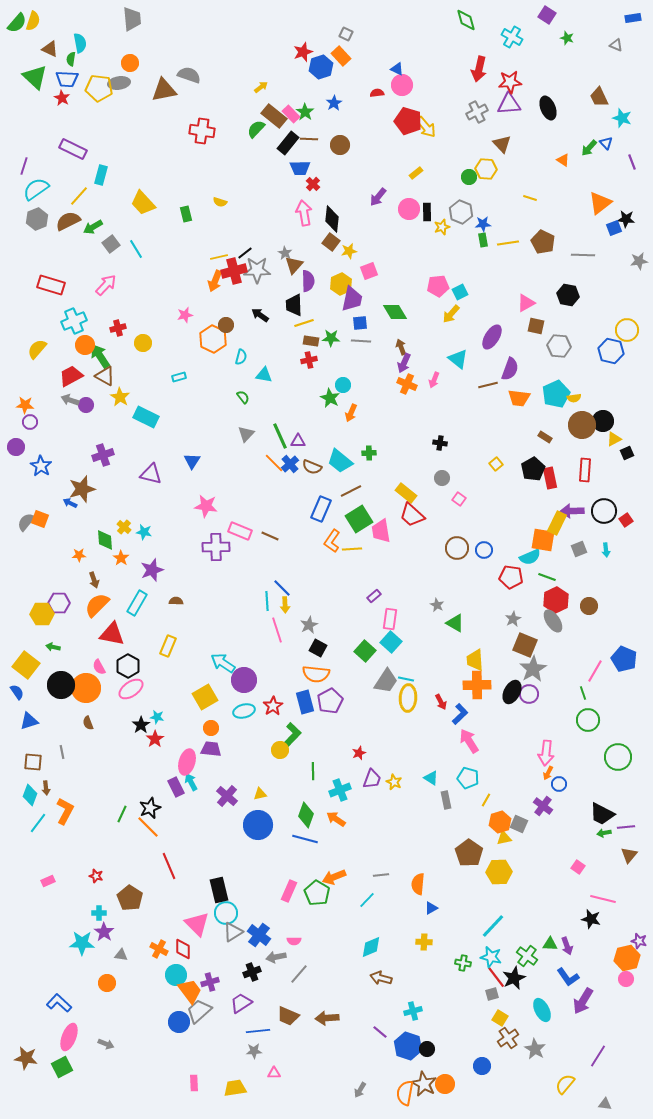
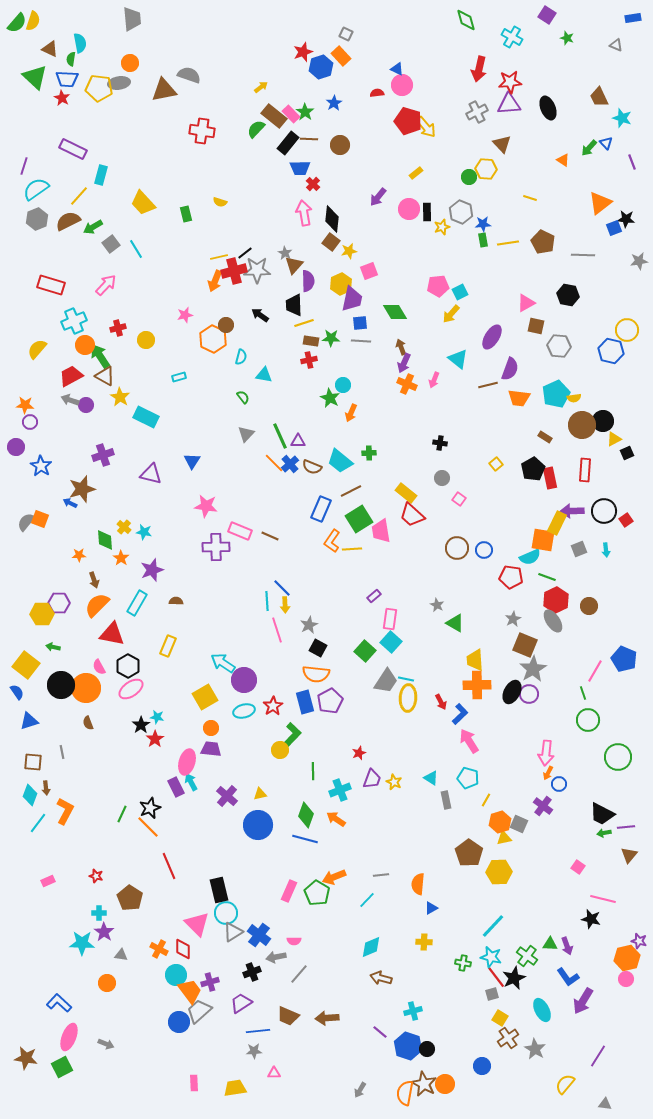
yellow circle at (143, 343): moved 3 px right, 3 px up
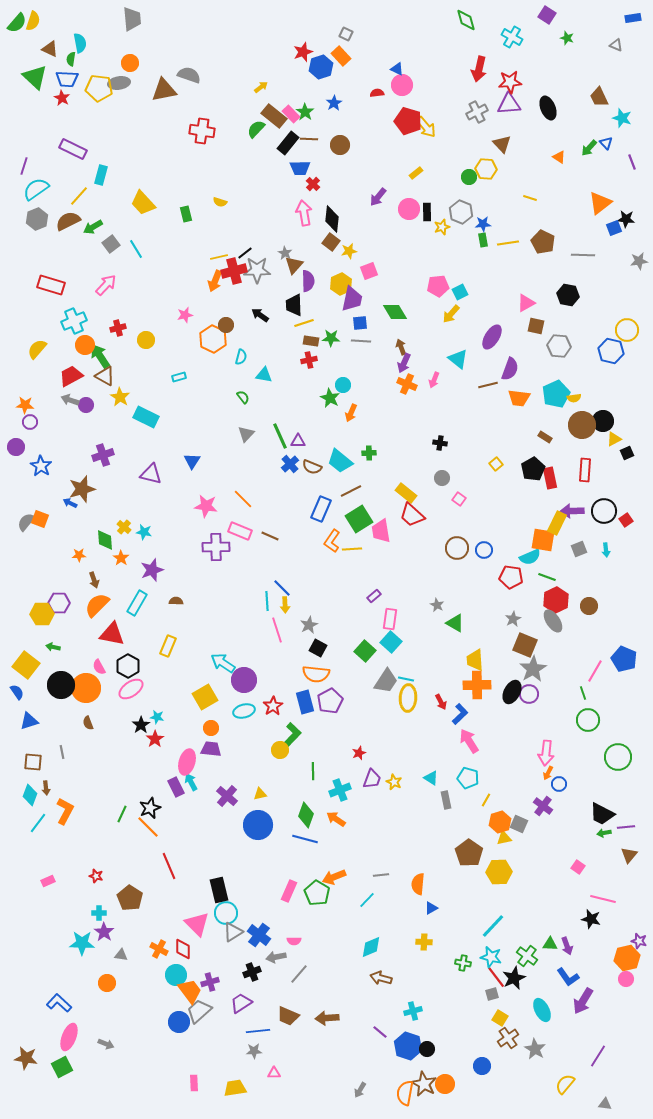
orange triangle at (563, 160): moved 4 px left, 3 px up
orange line at (274, 463): moved 31 px left, 36 px down
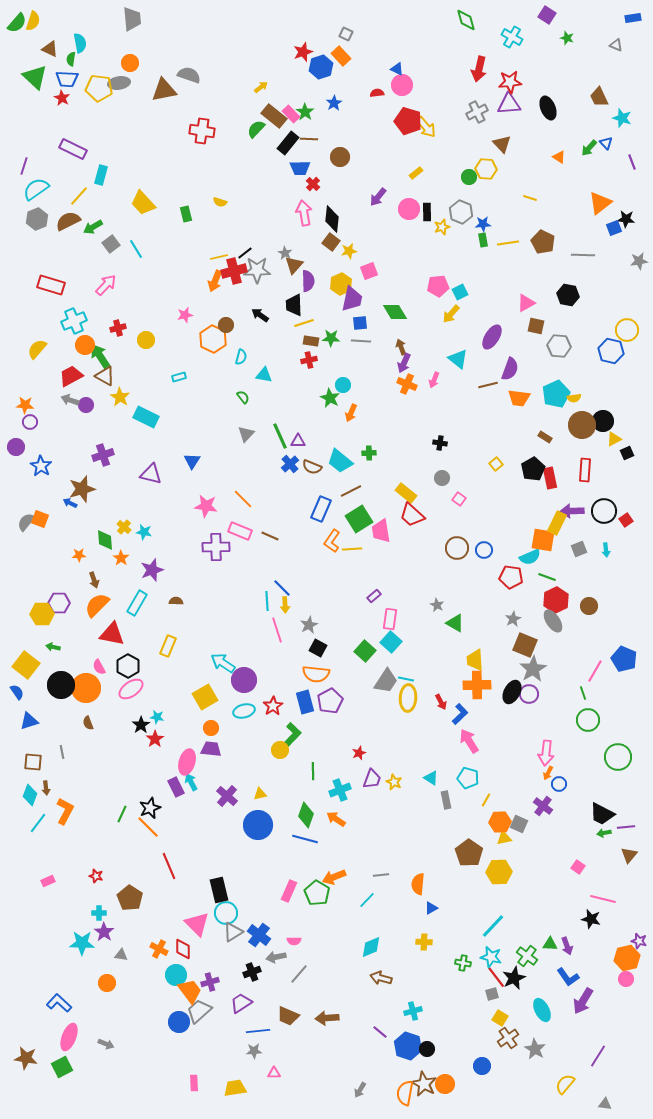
brown circle at (340, 145): moved 12 px down
orange hexagon at (500, 822): rotated 15 degrees clockwise
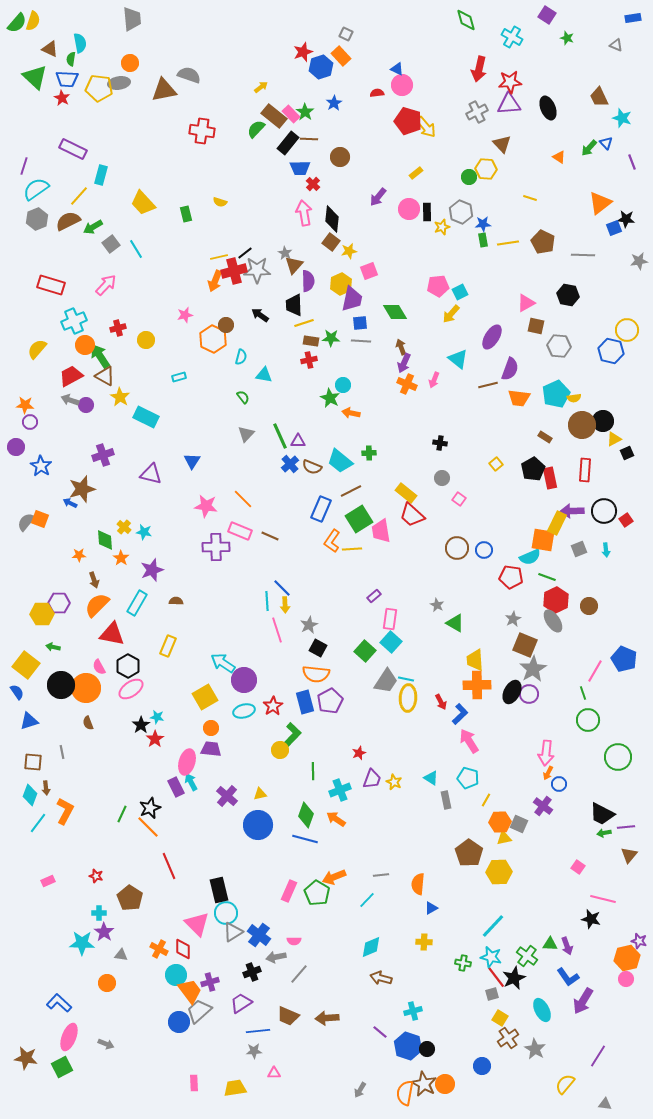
orange arrow at (351, 413): rotated 78 degrees clockwise
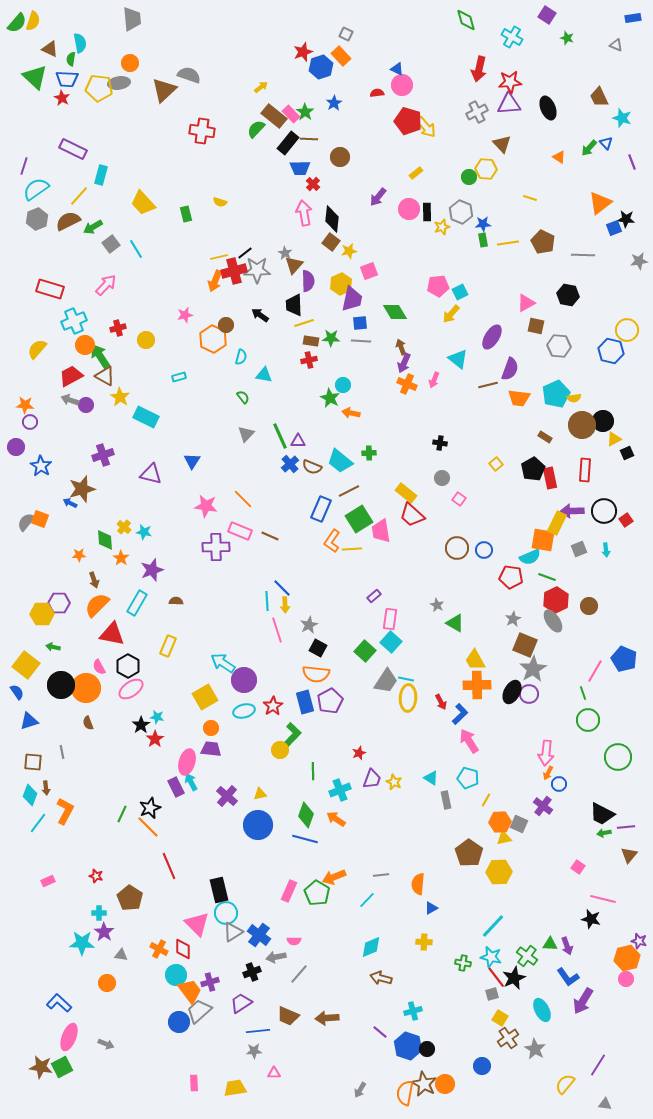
brown triangle at (164, 90): rotated 32 degrees counterclockwise
red rectangle at (51, 285): moved 1 px left, 4 px down
brown line at (351, 491): moved 2 px left
yellow trapezoid at (475, 660): rotated 25 degrees counterclockwise
purple line at (598, 1056): moved 9 px down
brown star at (26, 1058): moved 15 px right, 9 px down
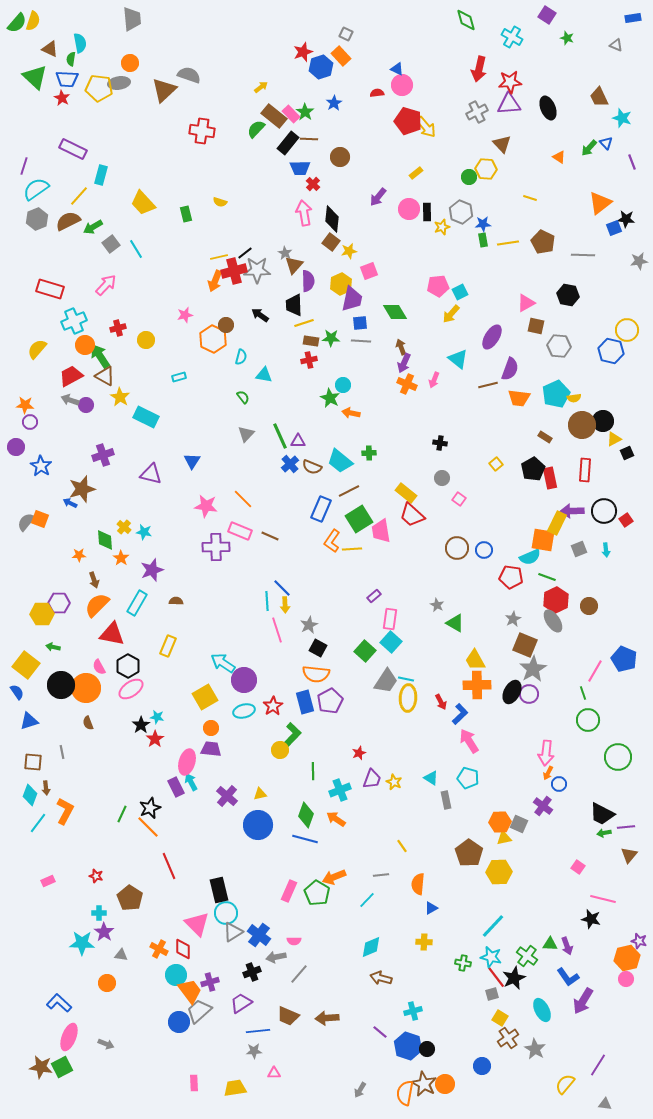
yellow line at (486, 800): moved 84 px left, 46 px down; rotated 64 degrees counterclockwise
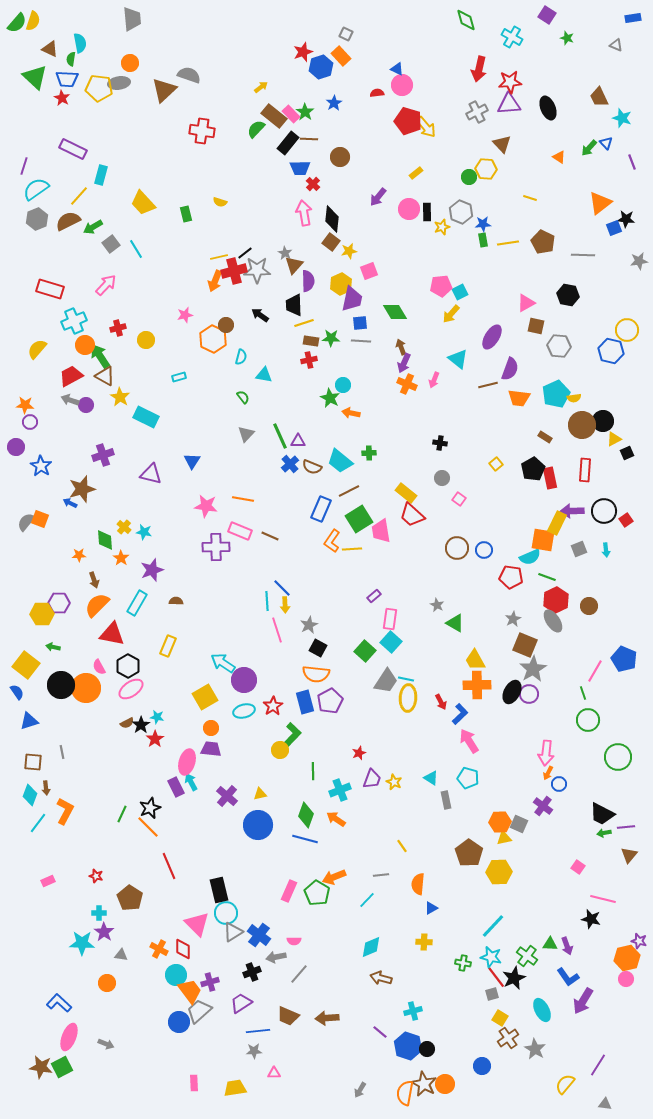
pink pentagon at (438, 286): moved 3 px right
orange line at (243, 499): rotated 35 degrees counterclockwise
brown semicircle at (88, 723): moved 39 px right; rotated 96 degrees counterclockwise
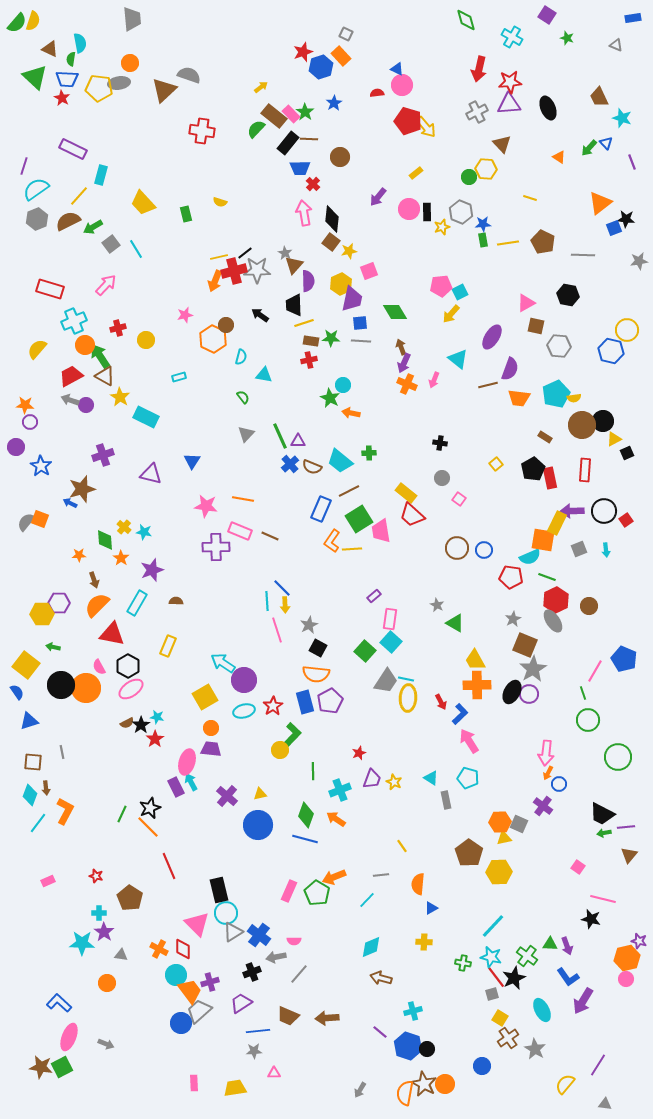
blue circle at (179, 1022): moved 2 px right, 1 px down
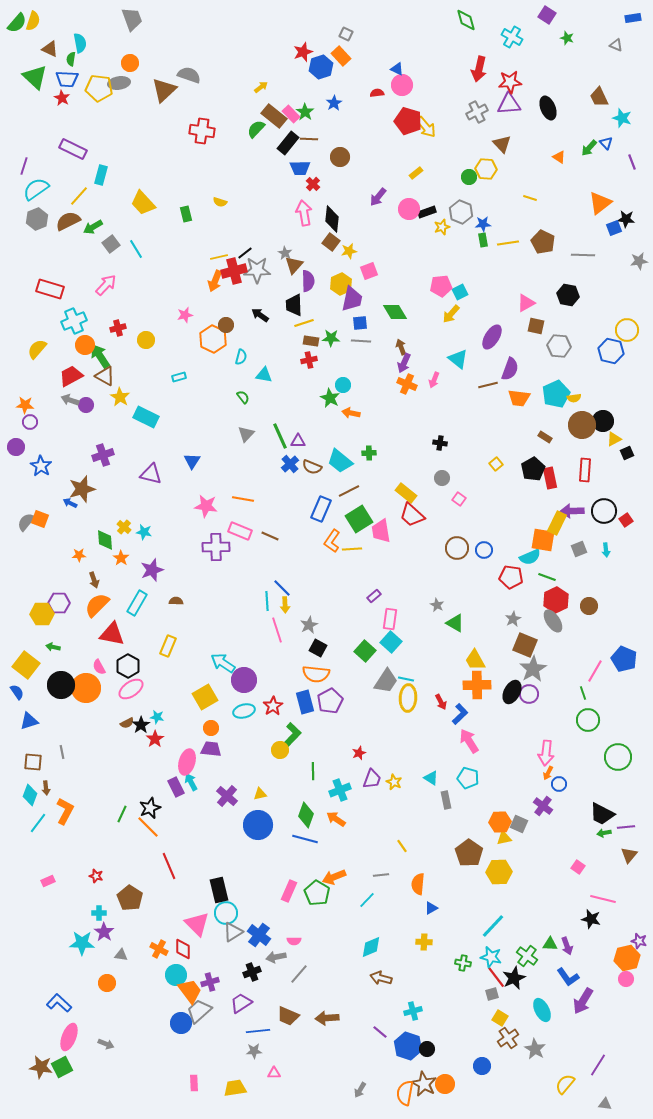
gray trapezoid at (132, 19): rotated 15 degrees counterclockwise
black rectangle at (427, 212): rotated 72 degrees clockwise
